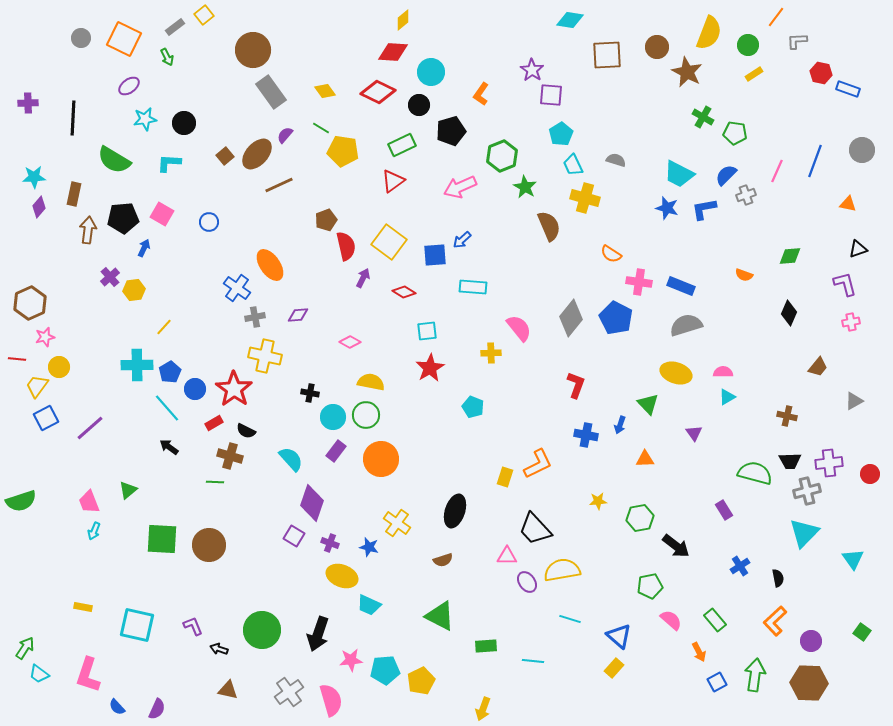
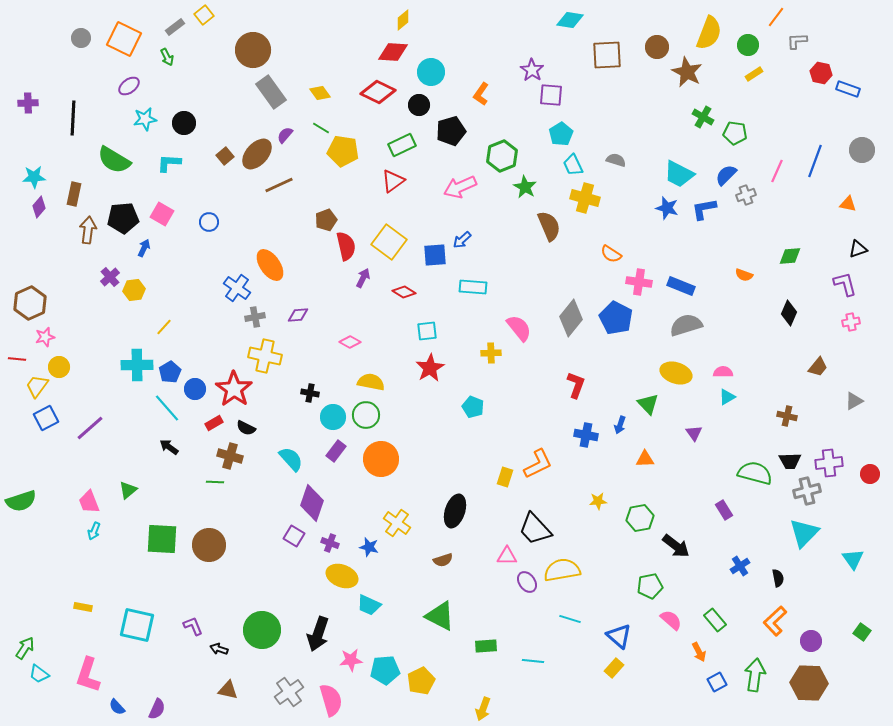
yellow diamond at (325, 91): moved 5 px left, 2 px down
black semicircle at (246, 431): moved 3 px up
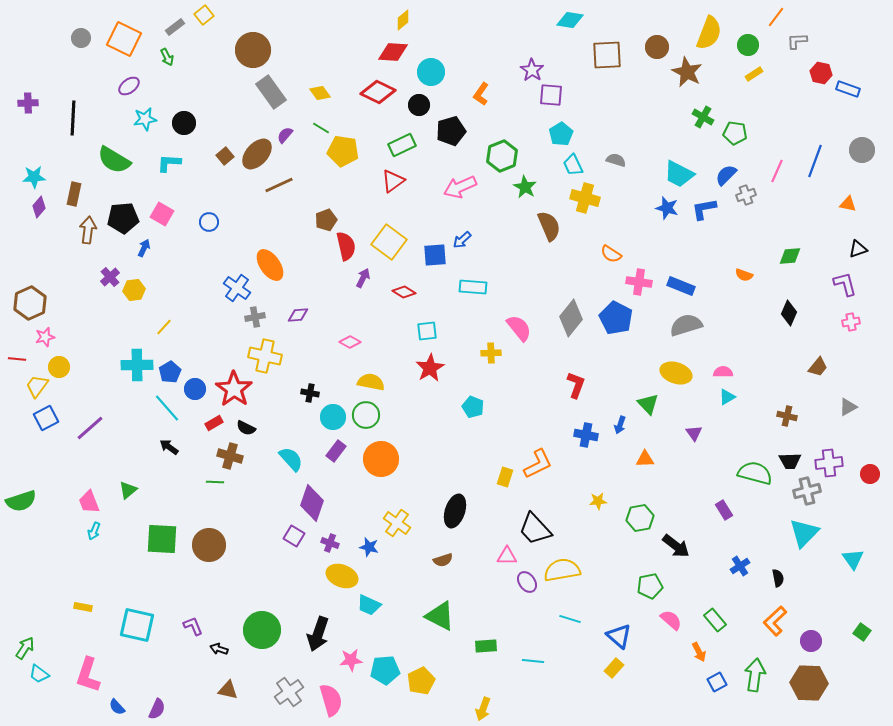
gray triangle at (854, 401): moved 6 px left, 6 px down
